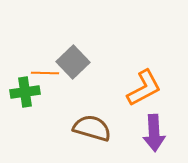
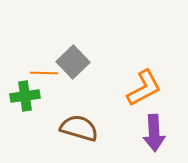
orange line: moved 1 px left
green cross: moved 4 px down
brown semicircle: moved 13 px left
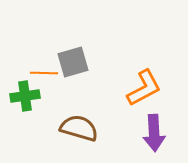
gray square: rotated 28 degrees clockwise
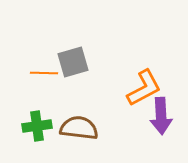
green cross: moved 12 px right, 30 px down
brown semicircle: rotated 9 degrees counterclockwise
purple arrow: moved 7 px right, 17 px up
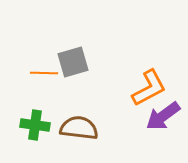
orange L-shape: moved 5 px right
purple arrow: moved 2 px right; rotated 57 degrees clockwise
green cross: moved 2 px left, 1 px up; rotated 16 degrees clockwise
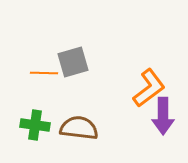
orange L-shape: rotated 9 degrees counterclockwise
purple arrow: rotated 54 degrees counterclockwise
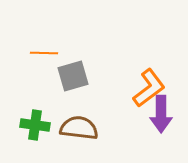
gray square: moved 14 px down
orange line: moved 20 px up
purple arrow: moved 2 px left, 2 px up
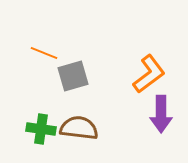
orange line: rotated 20 degrees clockwise
orange L-shape: moved 14 px up
green cross: moved 6 px right, 4 px down
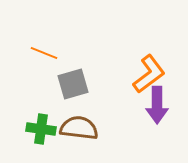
gray square: moved 8 px down
purple arrow: moved 4 px left, 9 px up
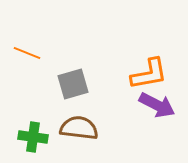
orange line: moved 17 px left
orange L-shape: rotated 27 degrees clockwise
purple arrow: rotated 63 degrees counterclockwise
green cross: moved 8 px left, 8 px down
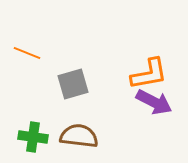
purple arrow: moved 3 px left, 3 px up
brown semicircle: moved 8 px down
